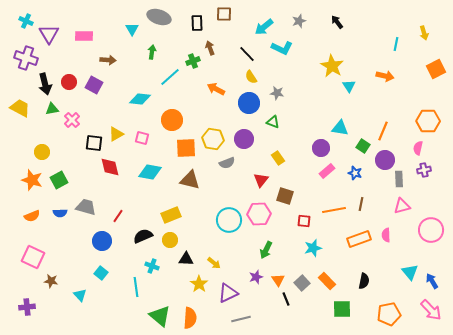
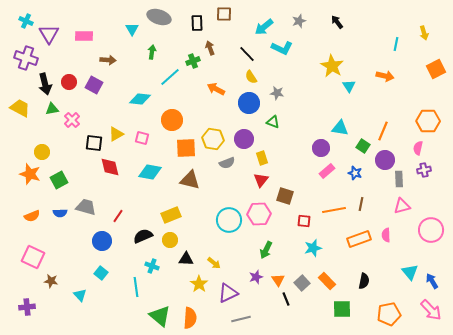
yellow rectangle at (278, 158): moved 16 px left; rotated 16 degrees clockwise
orange star at (32, 180): moved 2 px left, 6 px up
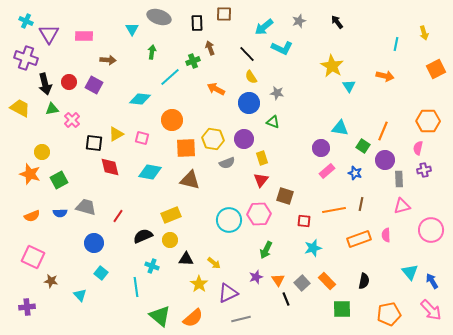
blue circle at (102, 241): moved 8 px left, 2 px down
orange semicircle at (190, 318): moved 3 px right; rotated 45 degrees clockwise
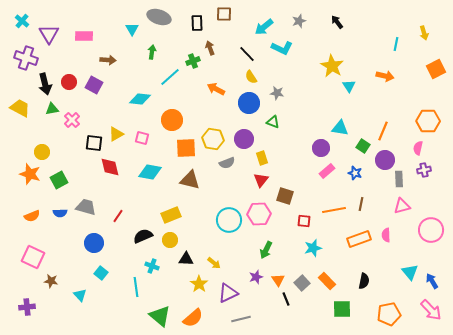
cyan cross at (26, 21): moved 4 px left; rotated 16 degrees clockwise
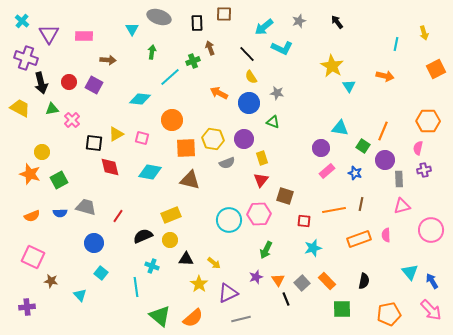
black arrow at (45, 84): moved 4 px left, 1 px up
orange arrow at (216, 89): moved 3 px right, 4 px down
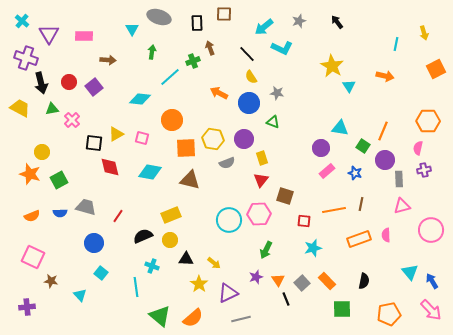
purple square at (94, 85): moved 2 px down; rotated 24 degrees clockwise
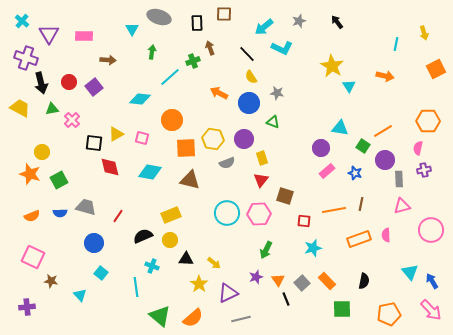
orange line at (383, 131): rotated 36 degrees clockwise
cyan circle at (229, 220): moved 2 px left, 7 px up
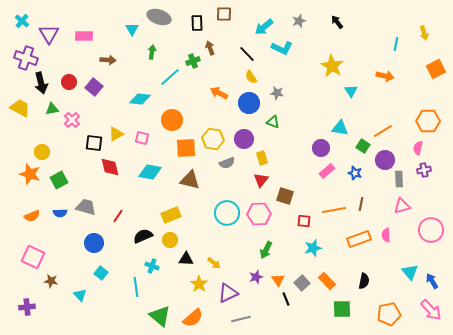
cyan triangle at (349, 86): moved 2 px right, 5 px down
purple square at (94, 87): rotated 12 degrees counterclockwise
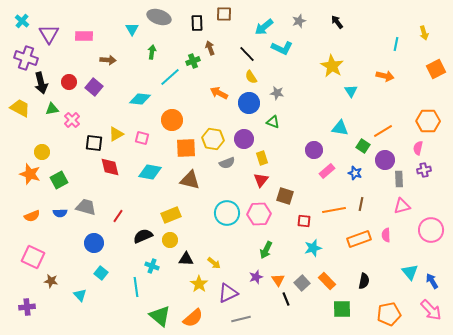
purple circle at (321, 148): moved 7 px left, 2 px down
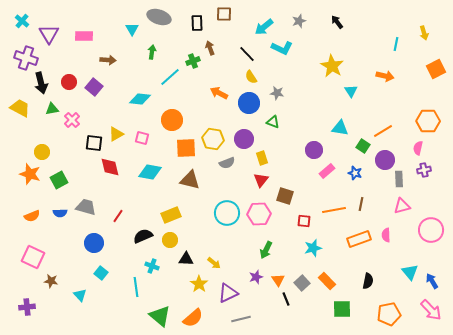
black semicircle at (364, 281): moved 4 px right
